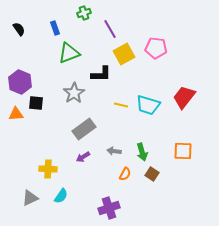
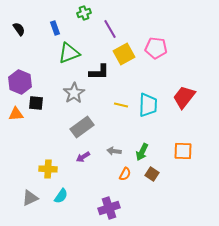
black L-shape: moved 2 px left, 2 px up
cyan trapezoid: rotated 105 degrees counterclockwise
gray rectangle: moved 2 px left, 2 px up
green arrow: rotated 42 degrees clockwise
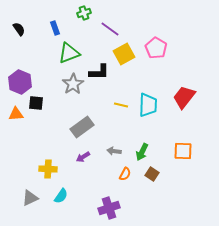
purple line: rotated 24 degrees counterclockwise
pink pentagon: rotated 25 degrees clockwise
gray star: moved 1 px left, 9 px up
